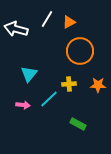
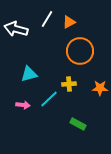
cyan triangle: rotated 36 degrees clockwise
orange star: moved 2 px right, 3 px down
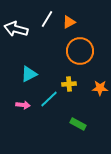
cyan triangle: rotated 12 degrees counterclockwise
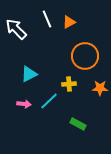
white line: rotated 54 degrees counterclockwise
white arrow: rotated 30 degrees clockwise
orange circle: moved 5 px right, 5 px down
cyan line: moved 2 px down
pink arrow: moved 1 px right, 1 px up
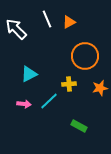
orange star: rotated 14 degrees counterclockwise
green rectangle: moved 1 px right, 2 px down
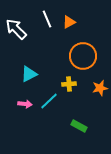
orange circle: moved 2 px left
pink arrow: moved 1 px right
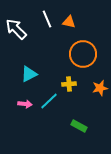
orange triangle: rotated 40 degrees clockwise
orange circle: moved 2 px up
